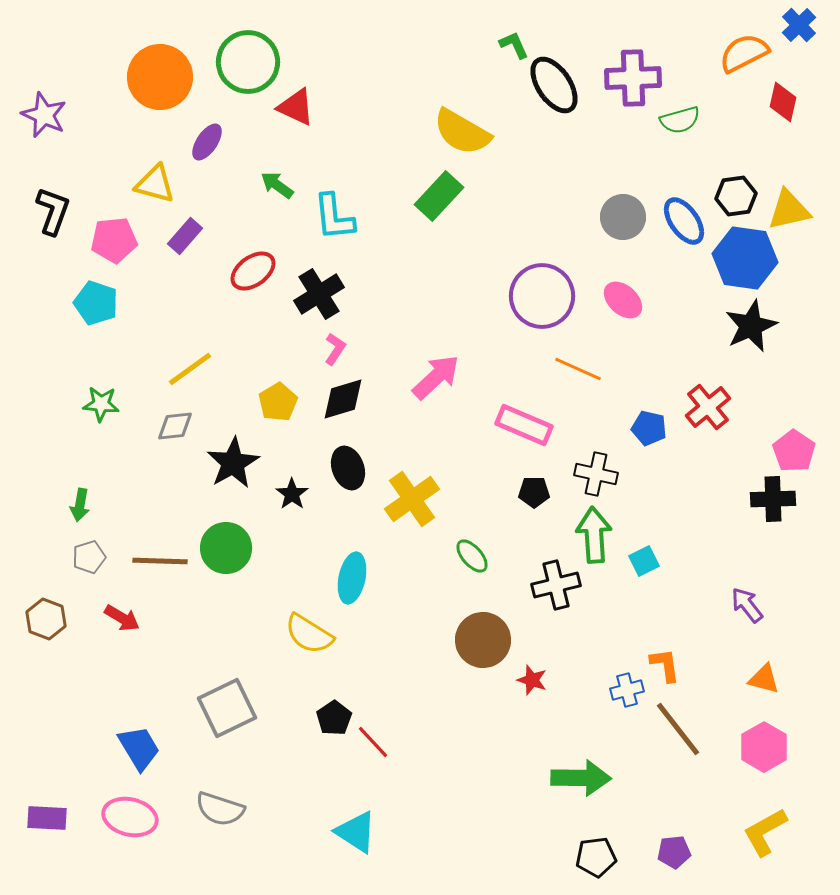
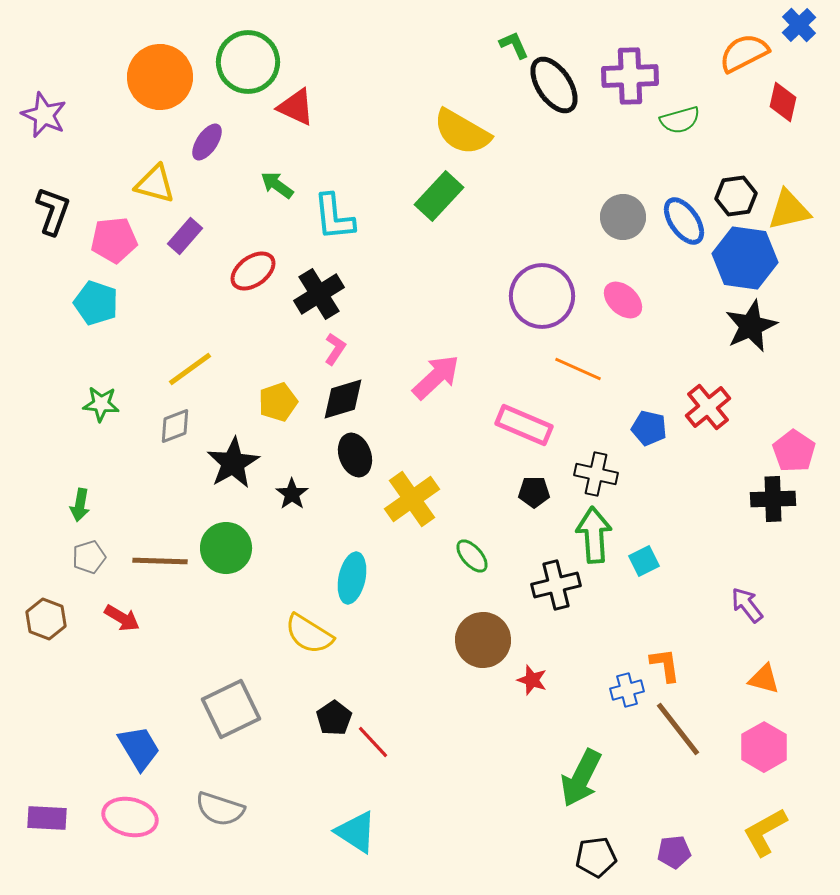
purple cross at (633, 78): moved 3 px left, 2 px up
yellow pentagon at (278, 402): rotated 12 degrees clockwise
gray diamond at (175, 426): rotated 15 degrees counterclockwise
black ellipse at (348, 468): moved 7 px right, 13 px up
gray square at (227, 708): moved 4 px right, 1 px down
green arrow at (581, 778): rotated 116 degrees clockwise
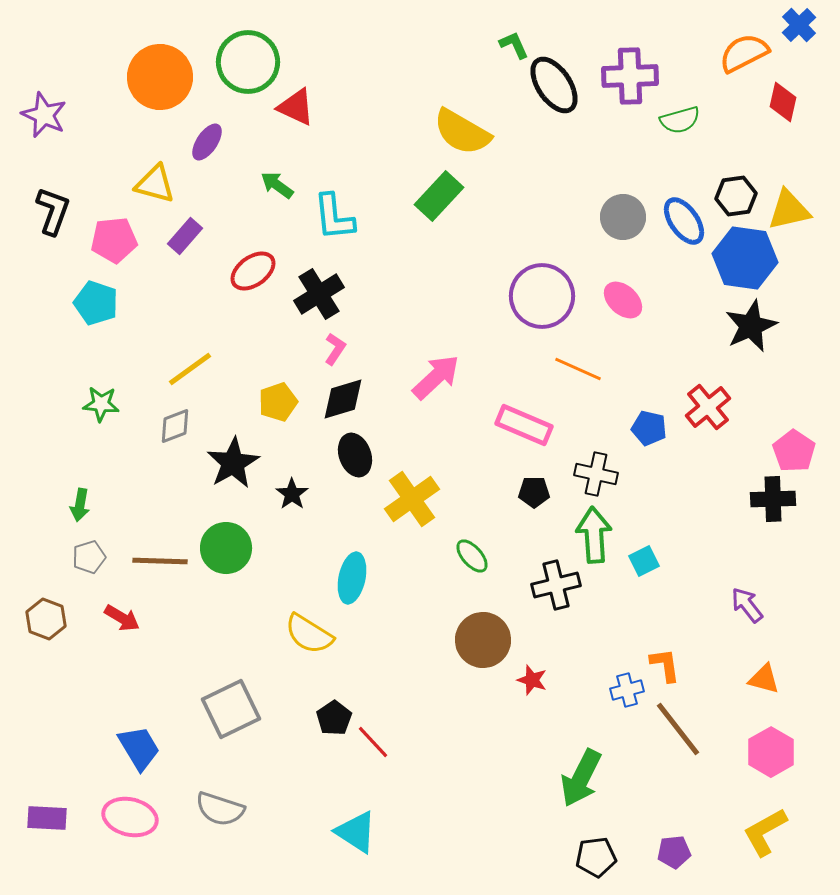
pink hexagon at (764, 747): moved 7 px right, 5 px down
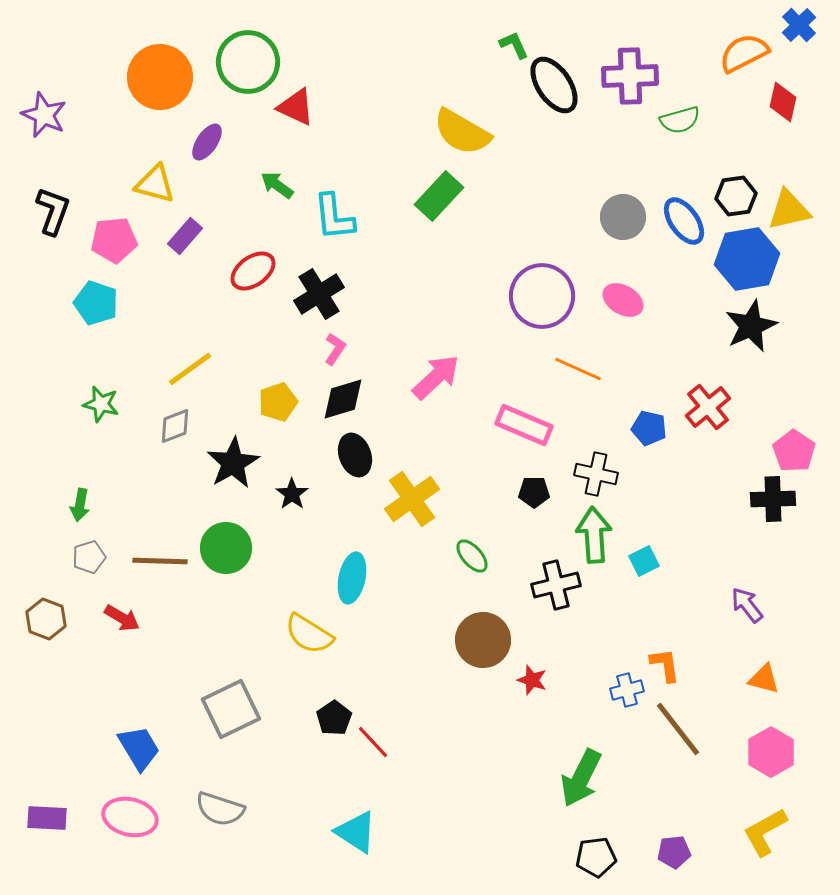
blue hexagon at (745, 258): moved 2 px right, 1 px down; rotated 18 degrees counterclockwise
pink ellipse at (623, 300): rotated 12 degrees counterclockwise
green star at (101, 404): rotated 9 degrees clockwise
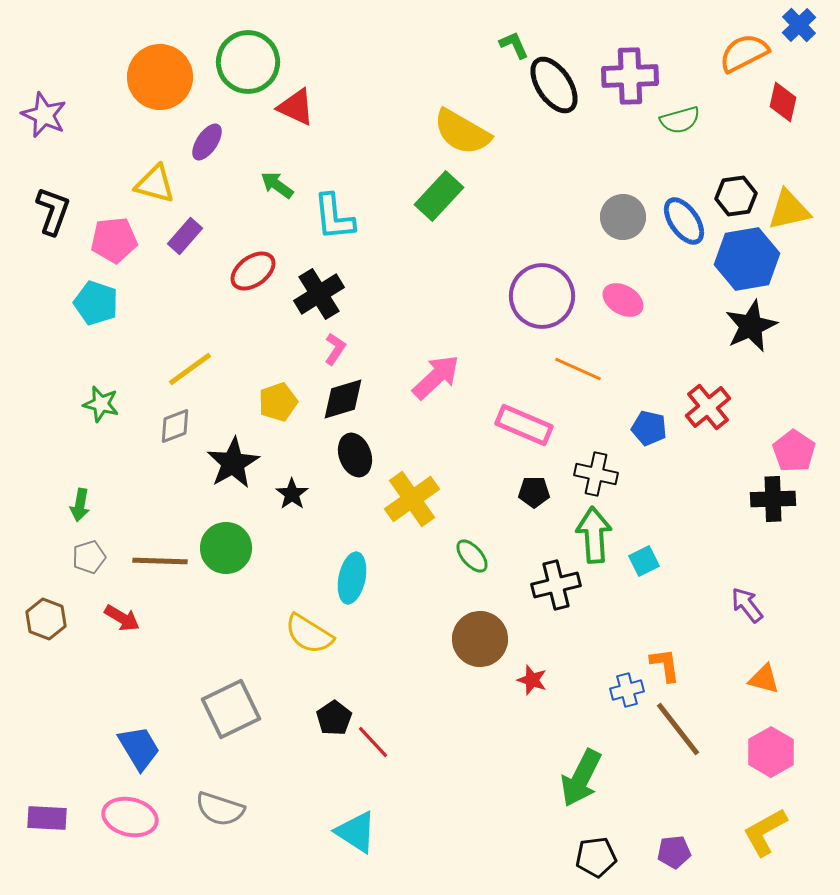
brown circle at (483, 640): moved 3 px left, 1 px up
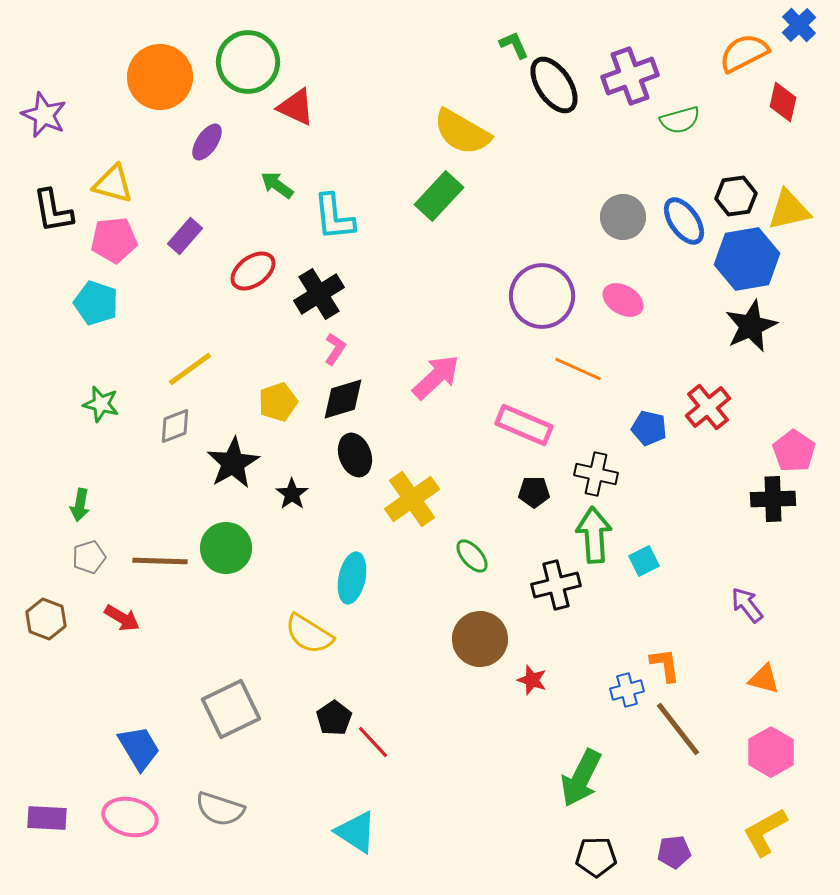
purple cross at (630, 76): rotated 18 degrees counterclockwise
yellow triangle at (155, 184): moved 42 px left
black L-shape at (53, 211): rotated 150 degrees clockwise
black pentagon at (596, 857): rotated 6 degrees clockwise
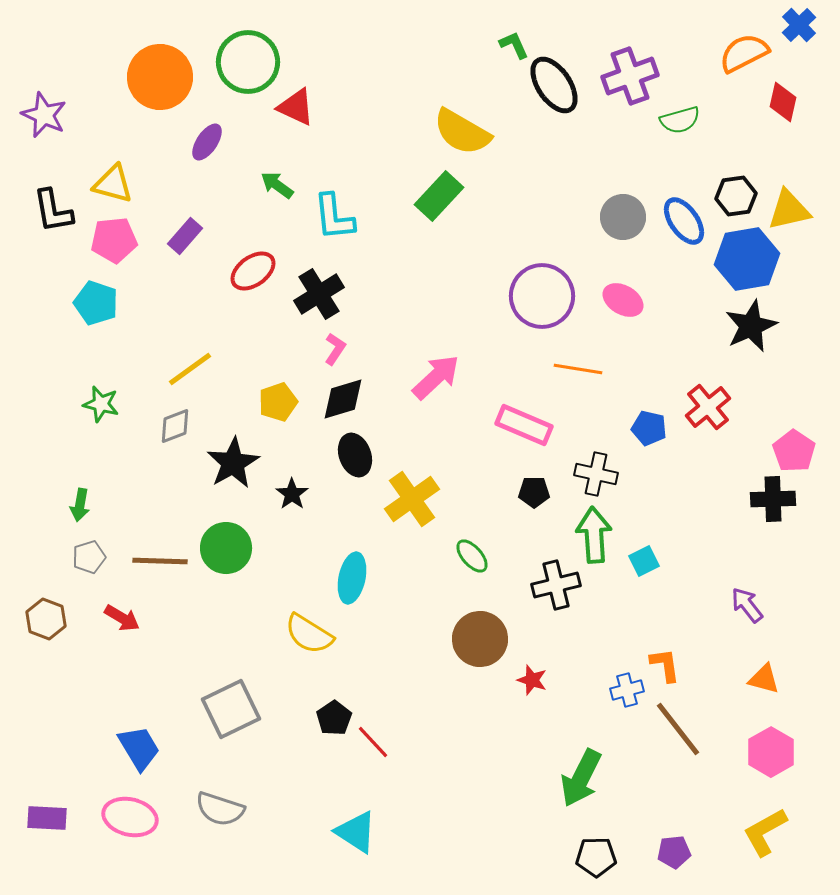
orange line at (578, 369): rotated 15 degrees counterclockwise
